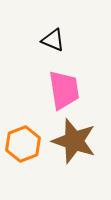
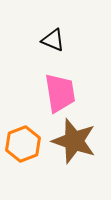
pink trapezoid: moved 4 px left, 3 px down
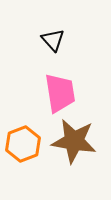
black triangle: rotated 25 degrees clockwise
brown star: rotated 9 degrees counterclockwise
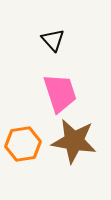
pink trapezoid: rotated 9 degrees counterclockwise
orange hexagon: rotated 12 degrees clockwise
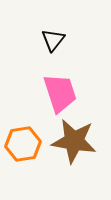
black triangle: rotated 20 degrees clockwise
